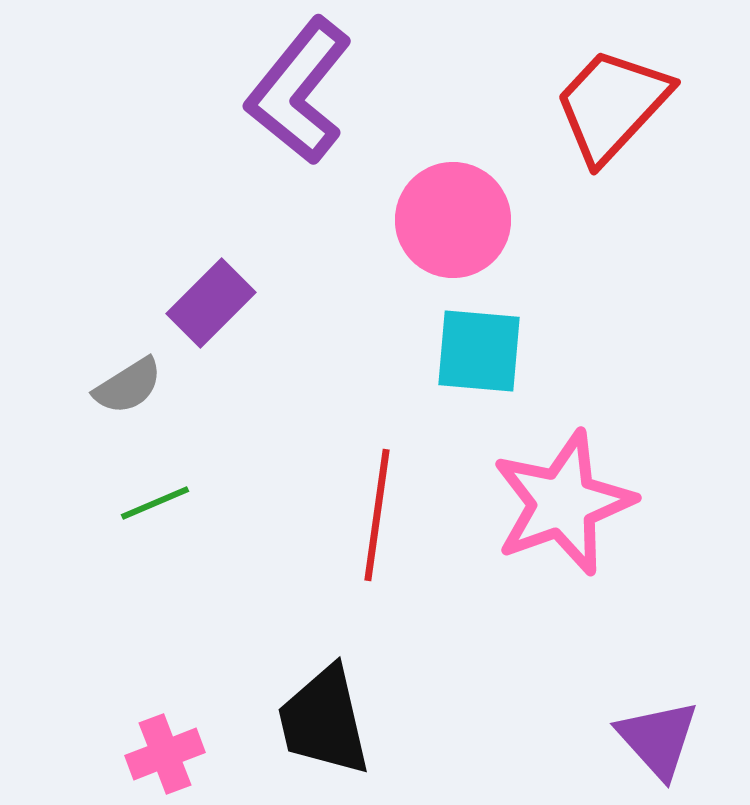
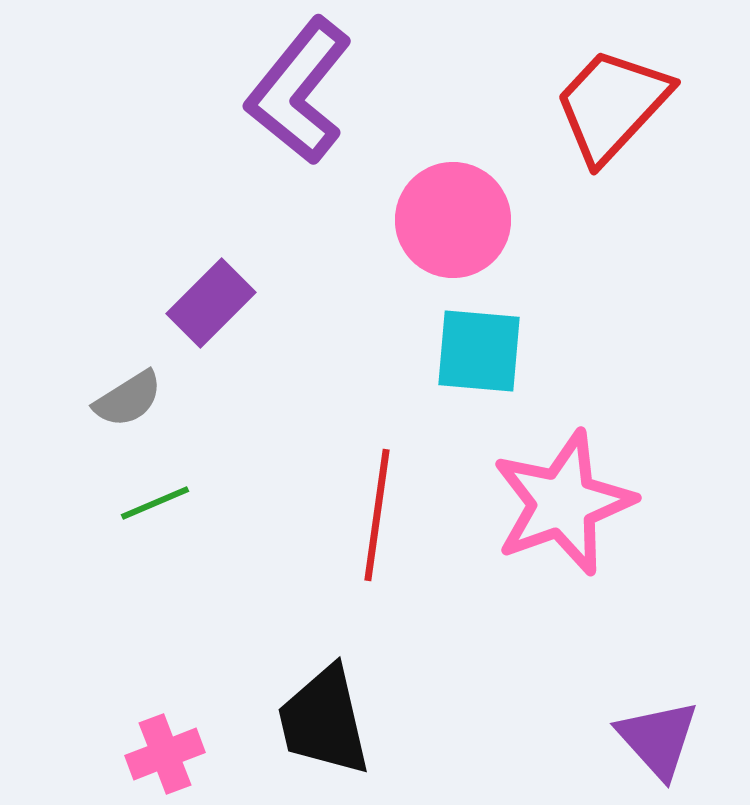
gray semicircle: moved 13 px down
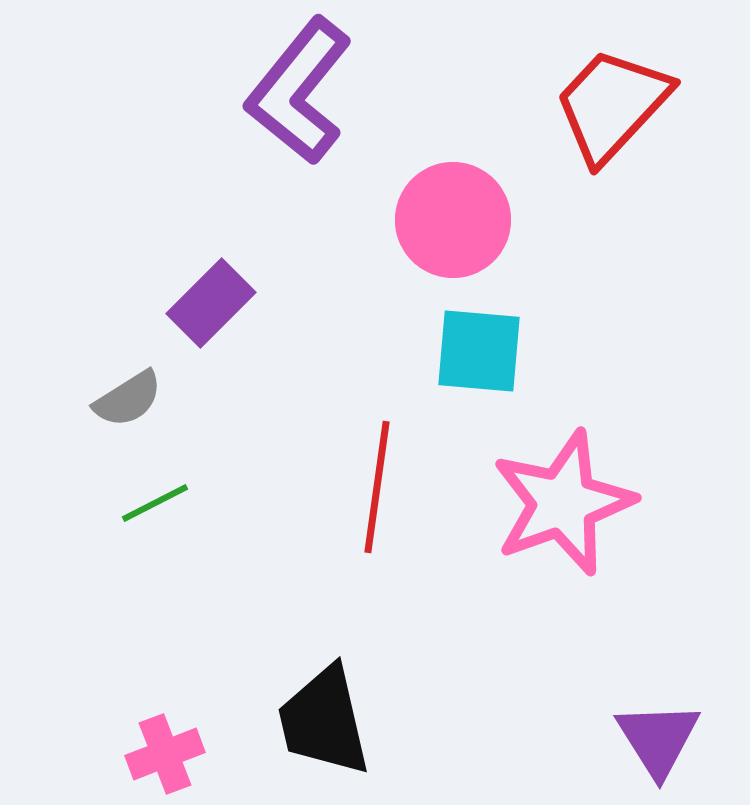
green line: rotated 4 degrees counterclockwise
red line: moved 28 px up
purple triangle: rotated 10 degrees clockwise
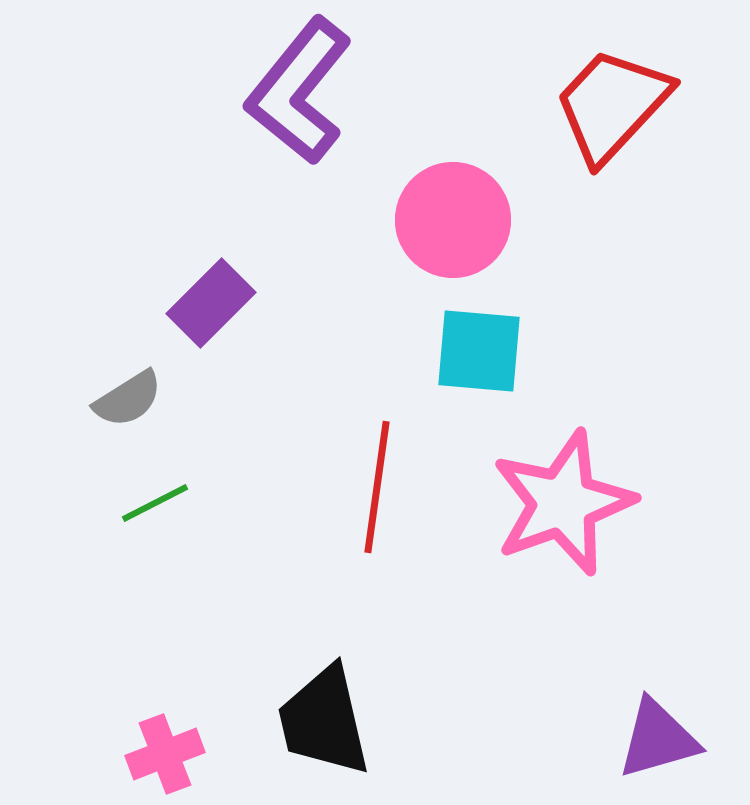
purple triangle: rotated 46 degrees clockwise
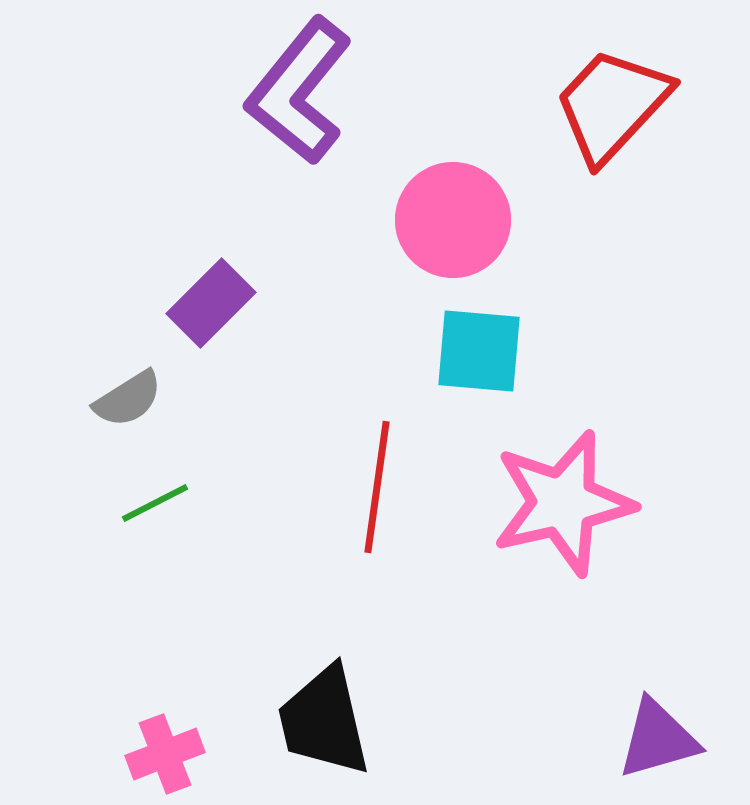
pink star: rotated 7 degrees clockwise
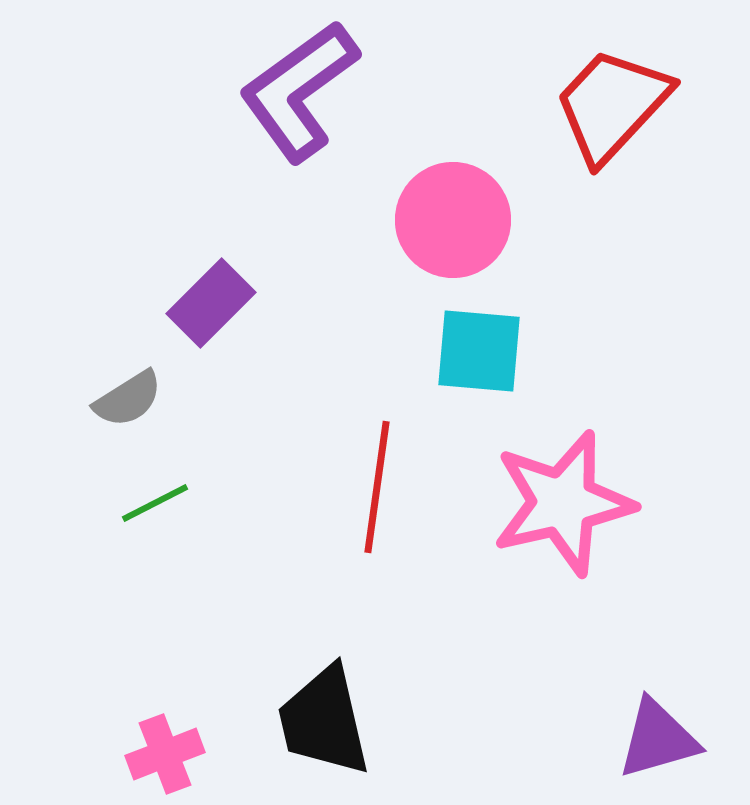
purple L-shape: rotated 15 degrees clockwise
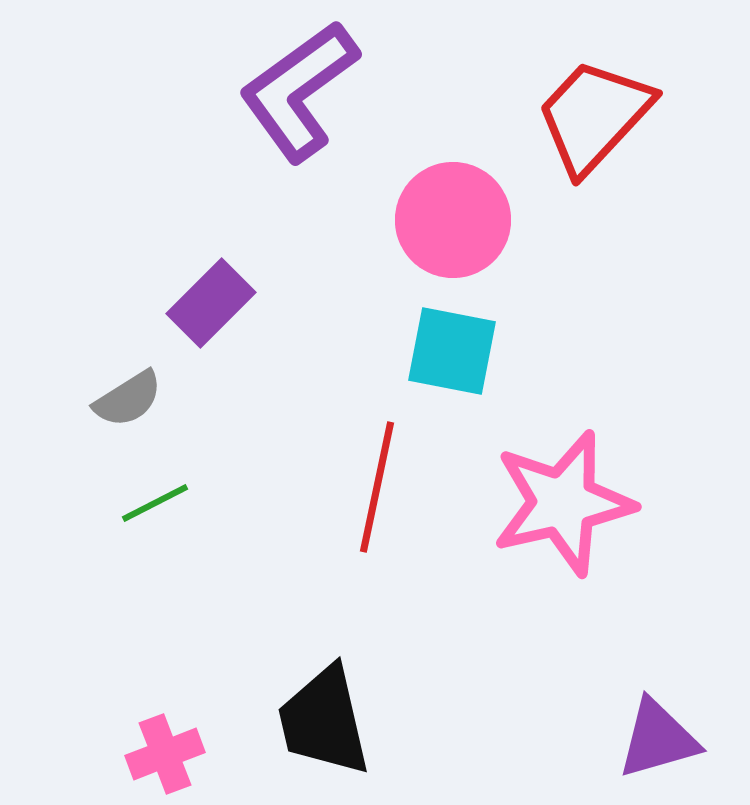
red trapezoid: moved 18 px left, 11 px down
cyan square: moved 27 px left; rotated 6 degrees clockwise
red line: rotated 4 degrees clockwise
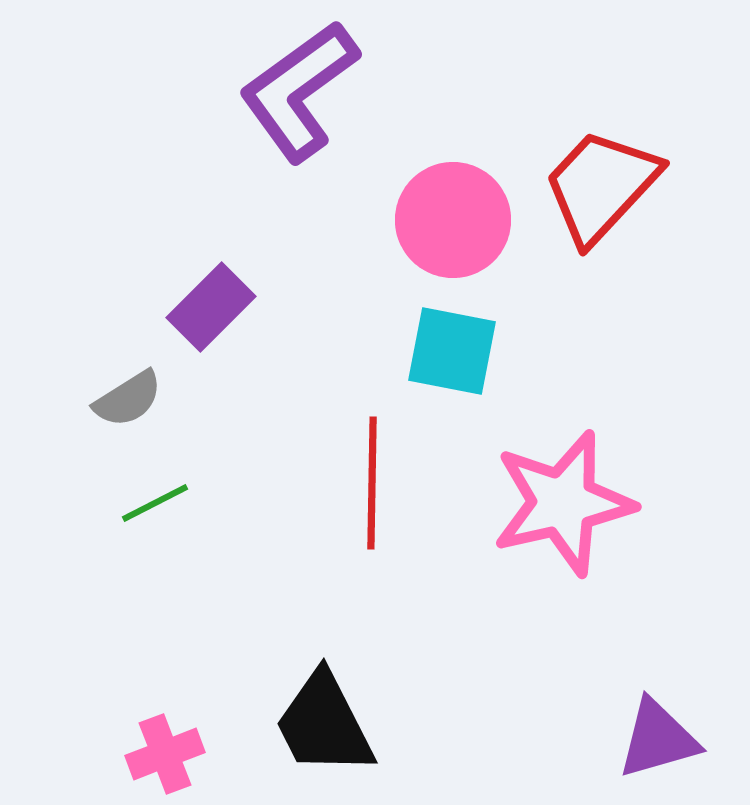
red trapezoid: moved 7 px right, 70 px down
purple rectangle: moved 4 px down
red line: moved 5 px left, 4 px up; rotated 11 degrees counterclockwise
black trapezoid: moved 3 px down; rotated 14 degrees counterclockwise
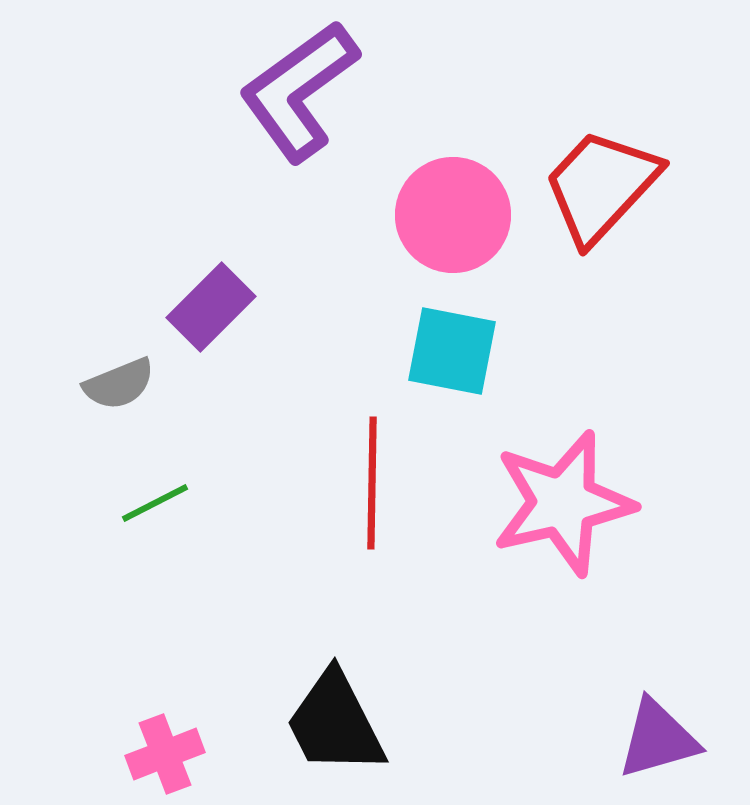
pink circle: moved 5 px up
gray semicircle: moved 9 px left, 15 px up; rotated 10 degrees clockwise
black trapezoid: moved 11 px right, 1 px up
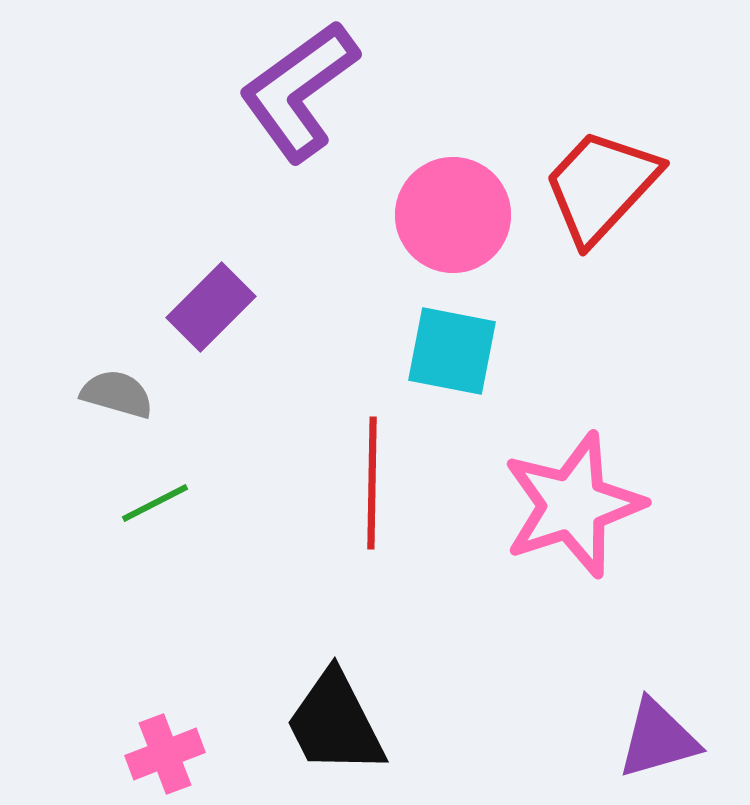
gray semicircle: moved 2 px left, 10 px down; rotated 142 degrees counterclockwise
pink star: moved 10 px right, 2 px down; rotated 5 degrees counterclockwise
